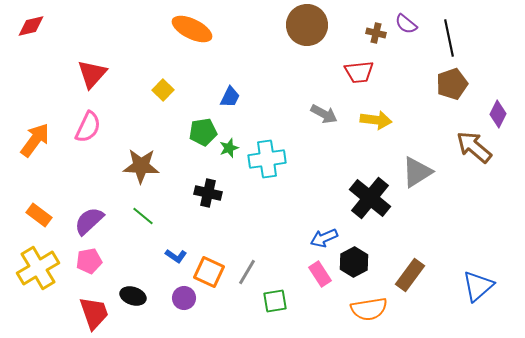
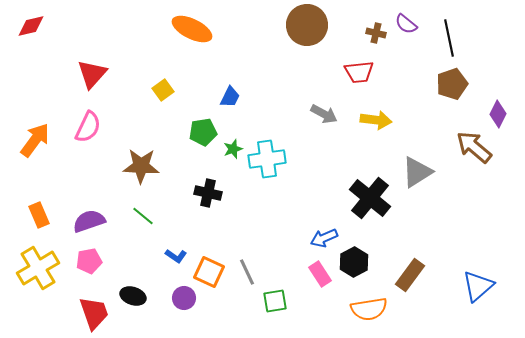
yellow square at (163, 90): rotated 10 degrees clockwise
green star at (229, 148): moved 4 px right, 1 px down
orange rectangle at (39, 215): rotated 30 degrees clockwise
purple semicircle at (89, 221): rotated 24 degrees clockwise
gray line at (247, 272): rotated 56 degrees counterclockwise
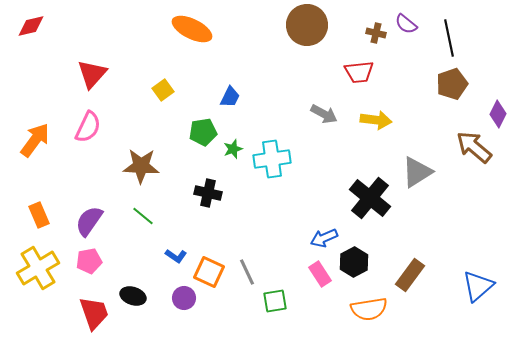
cyan cross at (267, 159): moved 5 px right
purple semicircle at (89, 221): rotated 36 degrees counterclockwise
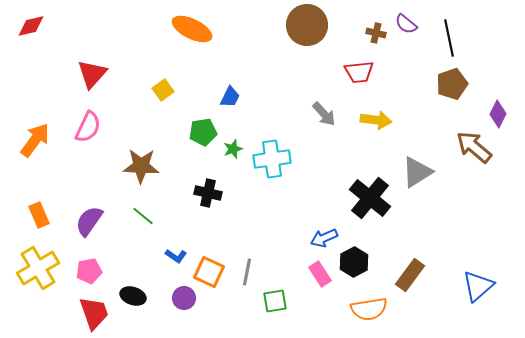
gray arrow at (324, 114): rotated 20 degrees clockwise
pink pentagon at (89, 261): moved 10 px down
gray line at (247, 272): rotated 36 degrees clockwise
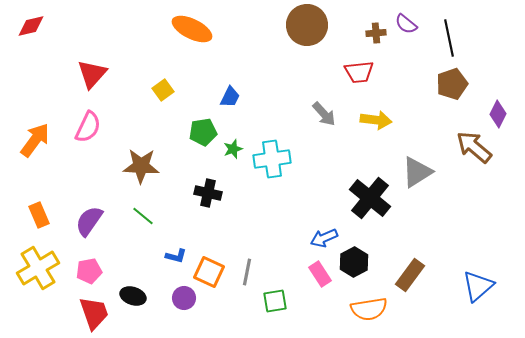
brown cross at (376, 33): rotated 18 degrees counterclockwise
blue L-shape at (176, 256): rotated 20 degrees counterclockwise
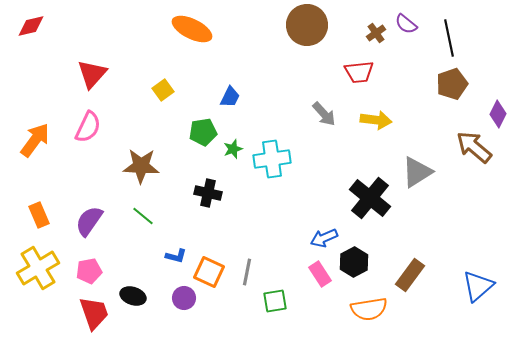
brown cross at (376, 33): rotated 30 degrees counterclockwise
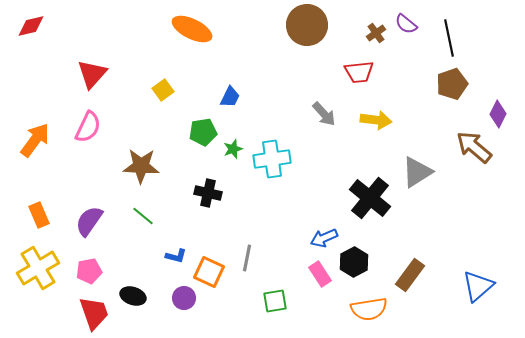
gray line at (247, 272): moved 14 px up
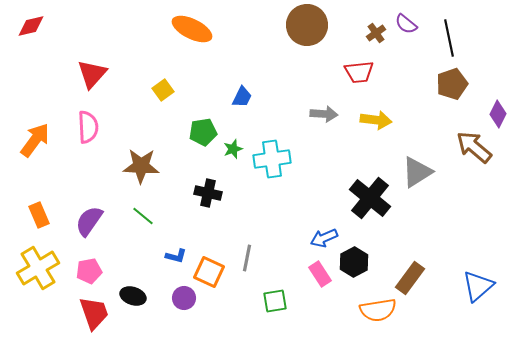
blue trapezoid at (230, 97): moved 12 px right
gray arrow at (324, 114): rotated 44 degrees counterclockwise
pink semicircle at (88, 127): rotated 28 degrees counterclockwise
brown rectangle at (410, 275): moved 3 px down
orange semicircle at (369, 309): moved 9 px right, 1 px down
